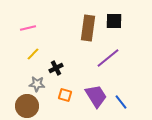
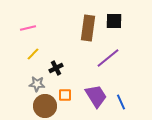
orange square: rotated 16 degrees counterclockwise
blue line: rotated 14 degrees clockwise
brown circle: moved 18 px right
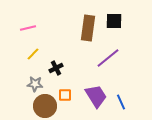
gray star: moved 2 px left
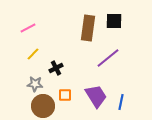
pink line: rotated 14 degrees counterclockwise
blue line: rotated 35 degrees clockwise
brown circle: moved 2 px left
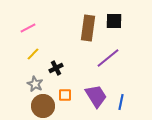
gray star: rotated 21 degrees clockwise
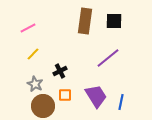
brown rectangle: moved 3 px left, 7 px up
black cross: moved 4 px right, 3 px down
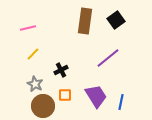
black square: moved 2 px right, 1 px up; rotated 36 degrees counterclockwise
pink line: rotated 14 degrees clockwise
black cross: moved 1 px right, 1 px up
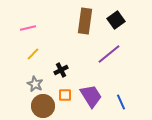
purple line: moved 1 px right, 4 px up
purple trapezoid: moved 5 px left
blue line: rotated 35 degrees counterclockwise
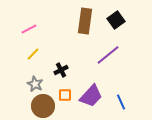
pink line: moved 1 px right, 1 px down; rotated 14 degrees counterclockwise
purple line: moved 1 px left, 1 px down
purple trapezoid: rotated 75 degrees clockwise
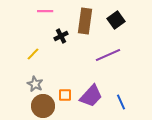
pink line: moved 16 px right, 18 px up; rotated 28 degrees clockwise
purple line: rotated 15 degrees clockwise
black cross: moved 34 px up
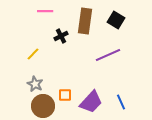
black square: rotated 24 degrees counterclockwise
purple trapezoid: moved 6 px down
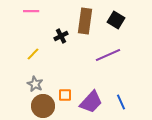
pink line: moved 14 px left
